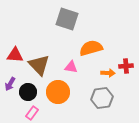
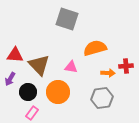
orange semicircle: moved 4 px right
purple arrow: moved 5 px up
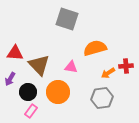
red triangle: moved 2 px up
orange arrow: rotated 144 degrees clockwise
pink rectangle: moved 1 px left, 2 px up
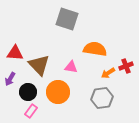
orange semicircle: moved 1 px down; rotated 25 degrees clockwise
red cross: rotated 16 degrees counterclockwise
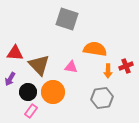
orange arrow: moved 2 px up; rotated 56 degrees counterclockwise
orange circle: moved 5 px left
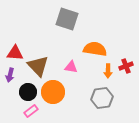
brown triangle: moved 1 px left, 1 px down
purple arrow: moved 4 px up; rotated 16 degrees counterclockwise
pink rectangle: rotated 16 degrees clockwise
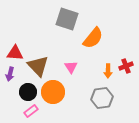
orange semicircle: moved 2 px left, 11 px up; rotated 120 degrees clockwise
pink triangle: rotated 48 degrees clockwise
purple arrow: moved 1 px up
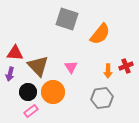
orange semicircle: moved 7 px right, 4 px up
